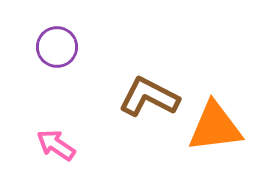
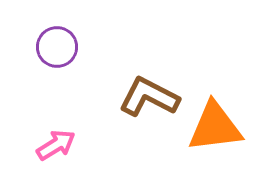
pink arrow: rotated 114 degrees clockwise
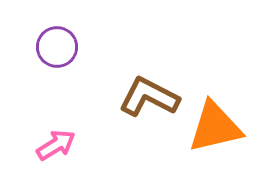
orange triangle: rotated 6 degrees counterclockwise
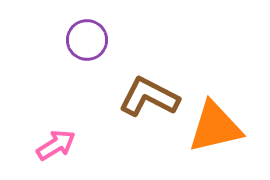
purple circle: moved 30 px right, 7 px up
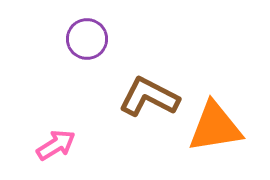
purple circle: moved 1 px up
orange triangle: rotated 4 degrees clockwise
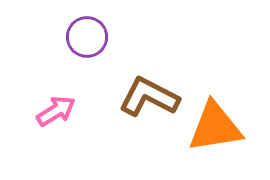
purple circle: moved 2 px up
pink arrow: moved 34 px up
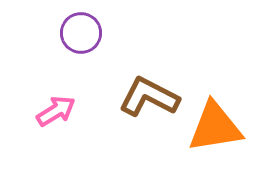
purple circle: moved 6 px left, 4 px up
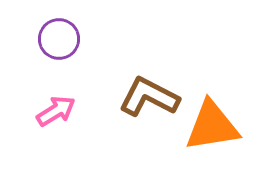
purple circle: moved 22 px left, 6 px down
orange triangle: moved 3 px left, 1 px up
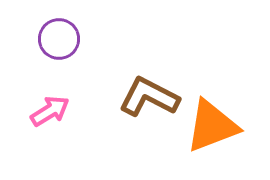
pink arrow: moved 6 px left
orange triangle: rotated 12 degrees counterclockwise
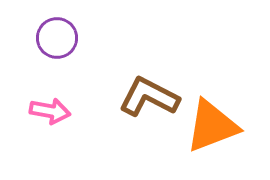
purple circle: moved 2 px left, 1 px up
pink arrow: rotated 42 degrees clockwise
